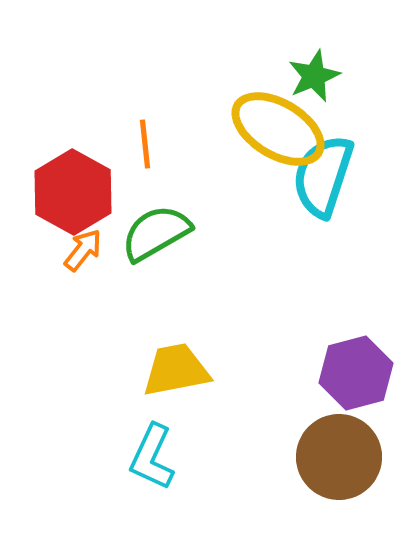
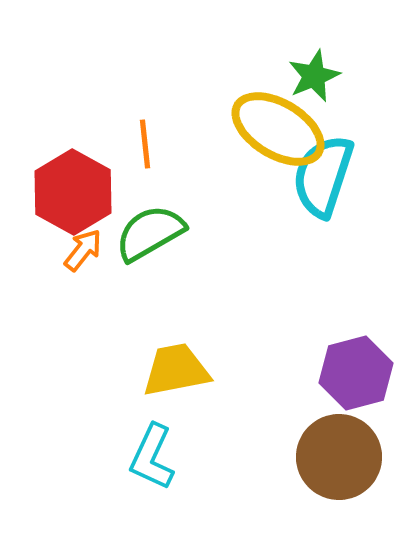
green semicircle: moved 6 px left
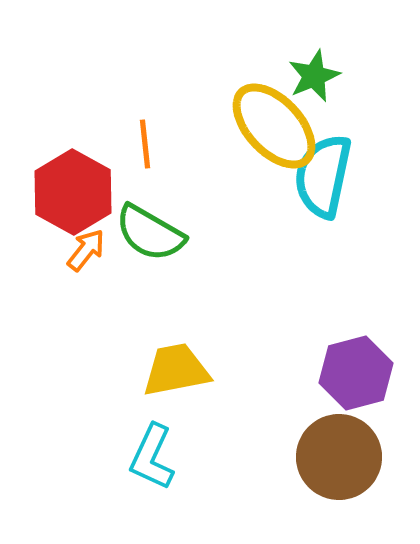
yellow ellipse: moved 4 px left, 3 px up; rotated 16 degrees clockwise
cyan semicircle: rotated 6 degrees counterclockwise
green semicircle: rotated 120 degrees counterclockwise
orange arrow: moved 3 px right
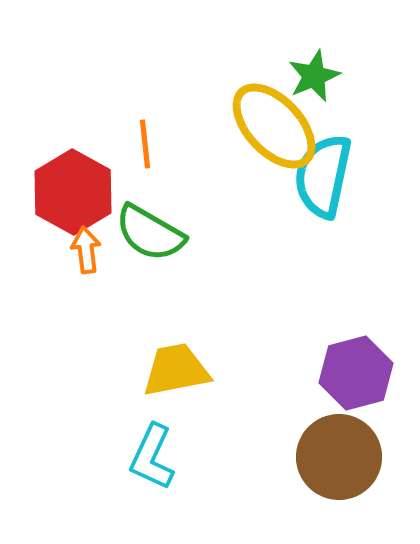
orange arrow: rotated 45 degrees counterclockwise
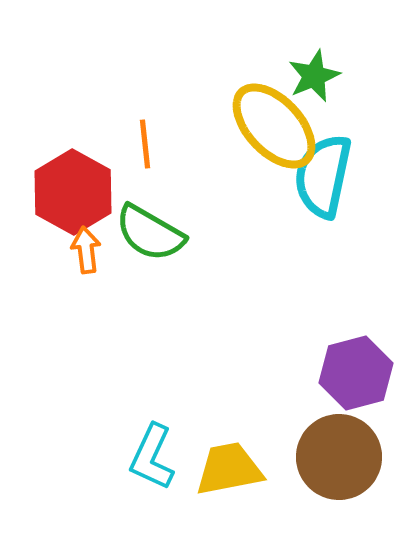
yellow trapezoid: moved 53 px right, 99 px down
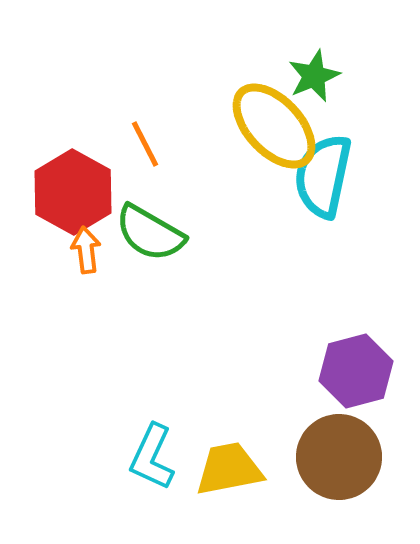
orange line: rotated 21 degrees counterclockwise
purple hexagon: moved 2 px up
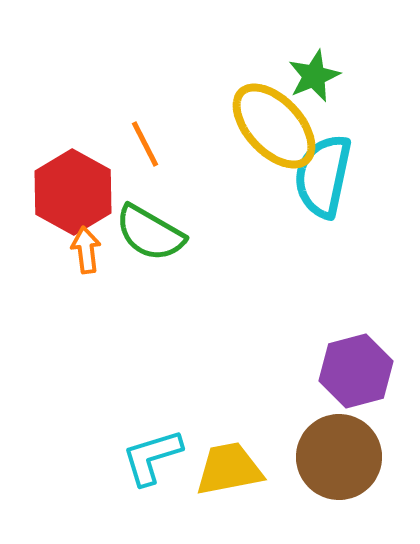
cyan L-shape: rotated 48 degrees clockwise
